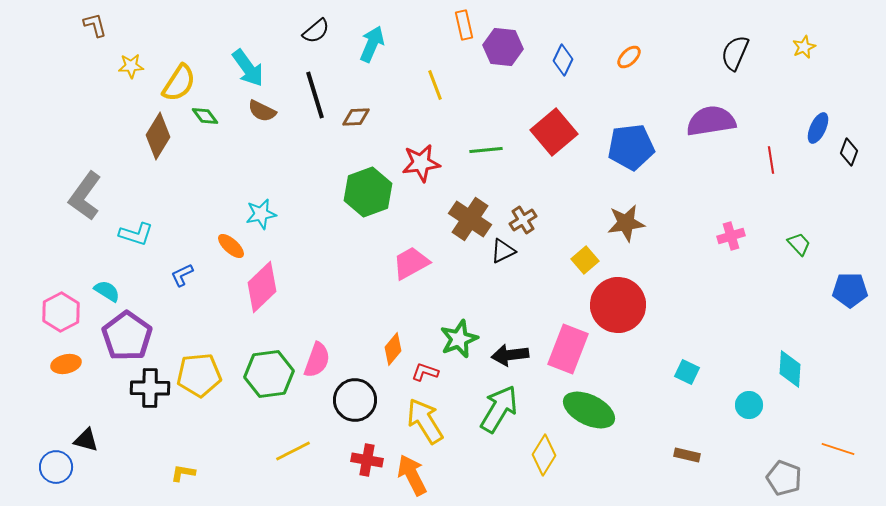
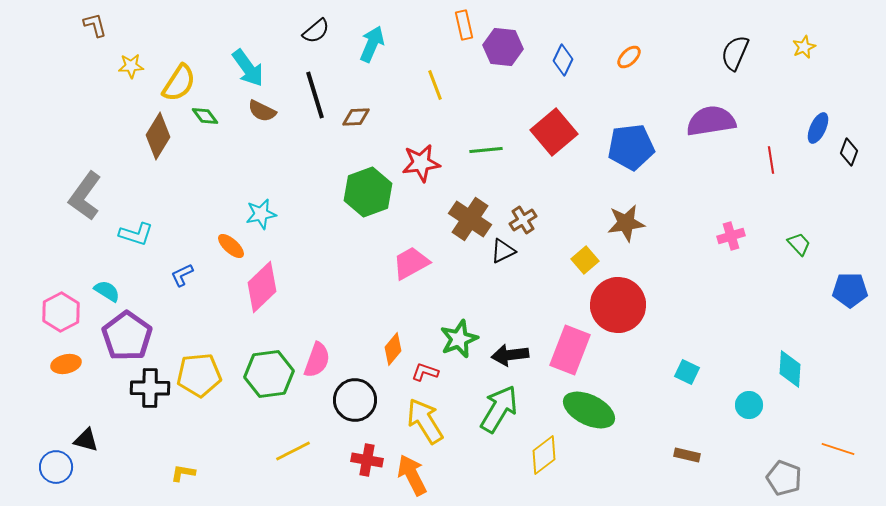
pink rectangle at (568, 349): moved 2 px right, 1 px down
yellow diamond at (544, 455): rotated 21 degrees clockwise
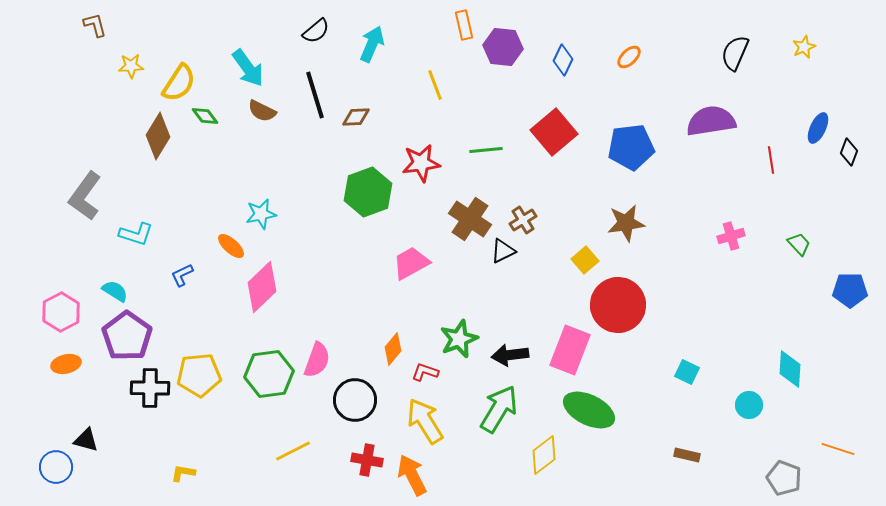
cyan semicircle at (107, 291): moved 8 px right
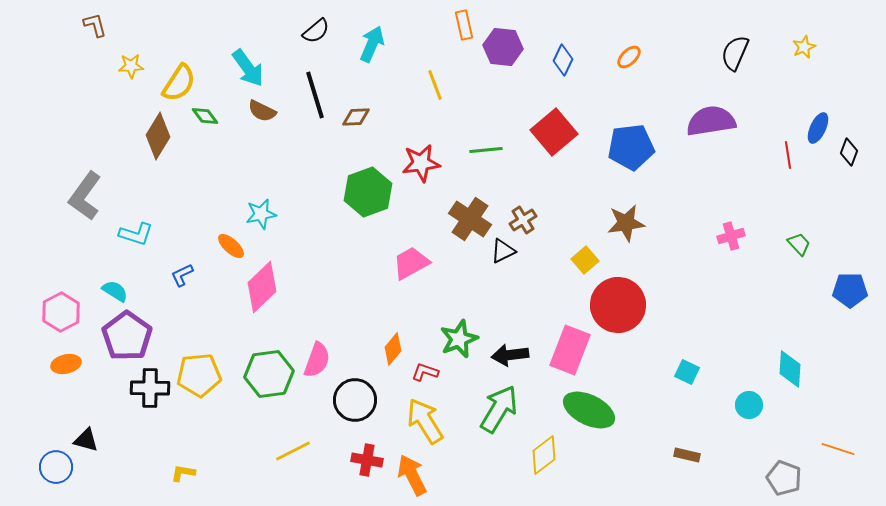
red line at (771, 160): moved 17 px right, 5 px up
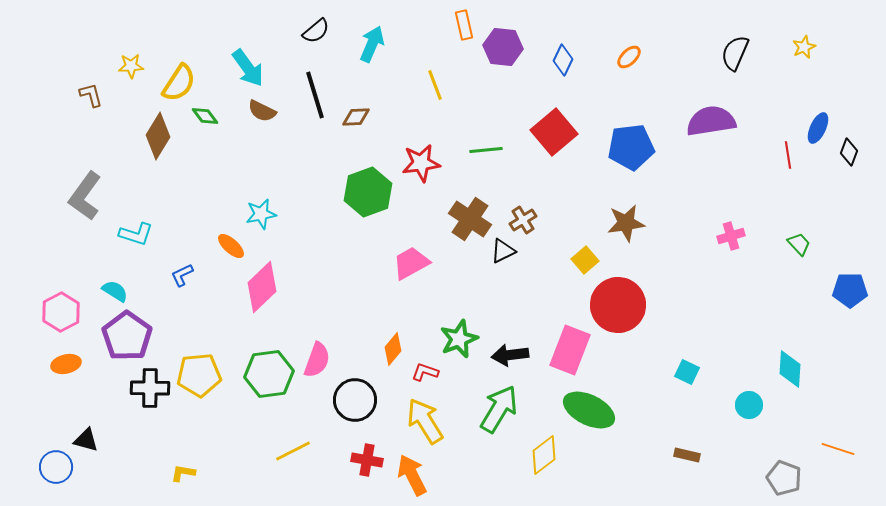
brown L-shape at (95, 25): moved 4 px left, 70 px down
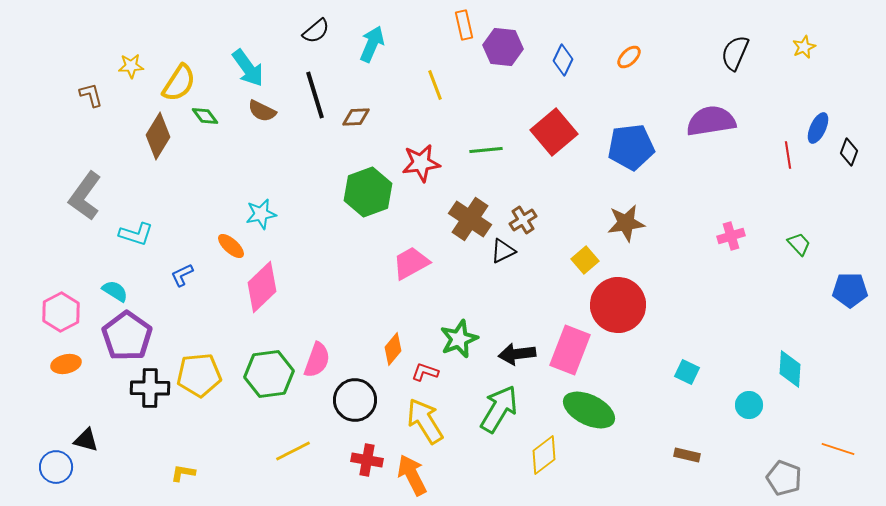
black arrow at (510, 355): moved 7 px right, 1 px up
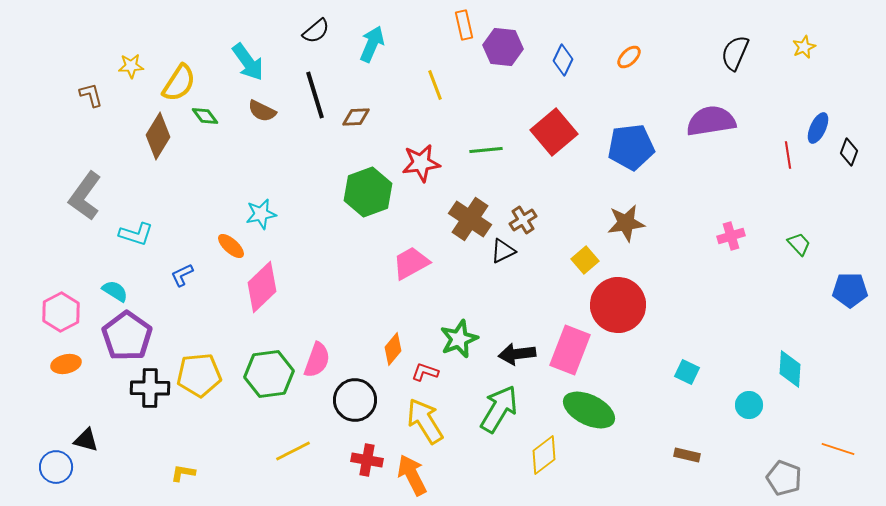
cyan arrow at (248, 68): moved 6 px up
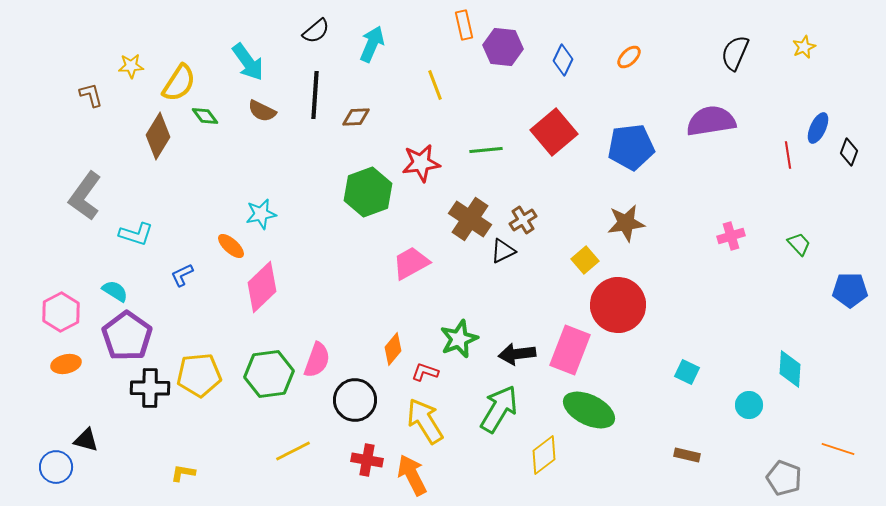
black line at (315, 95): rotated 21 degrees clockwise
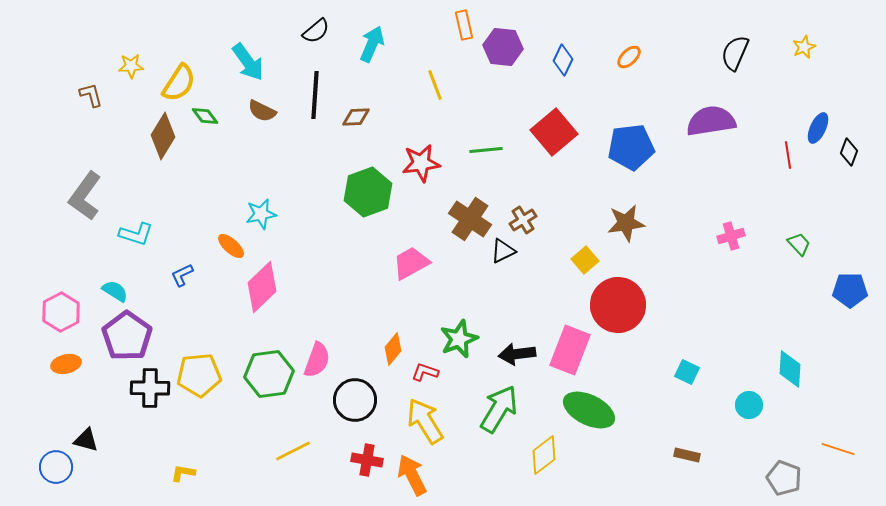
brown diamond at (158, 136): moved 5 px right
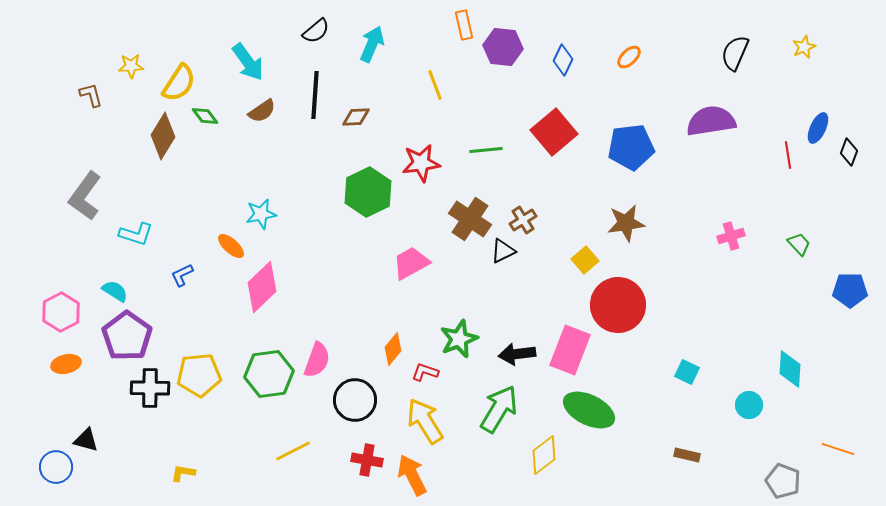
brown semicircle at (262, 111): rotated 60 degrees counterclockwise
green hexagon at (368, 192): rotated 6 degrees counterclockwise
gray pentagon at (784, 478): moved 1 px left, 3 px down
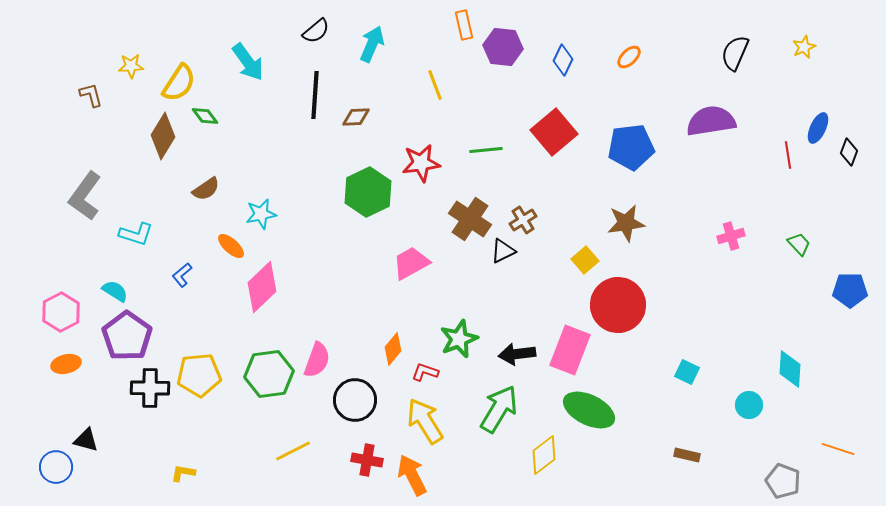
brown semicircle at (262, 111): moved 56 px left, 78 px down
blue L-shape at (182, 275): rotated 15 degrees counterclockwise
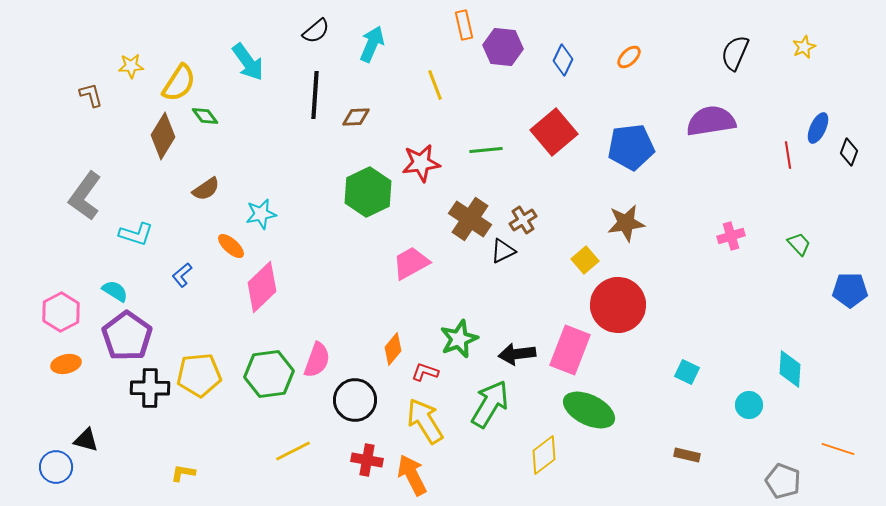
green arrow at (499, 409): moved 9 px left, 5 px up
